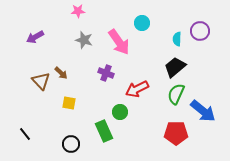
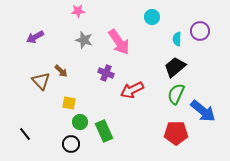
cyan circle: moved 10 px right, 6 px up
brown arrow: moved 2 px up
red arrow: moved 5 px left, 1 px down
green circle: moved 40 px left, 10 px down
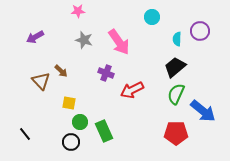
black circle: moved 2 px up
